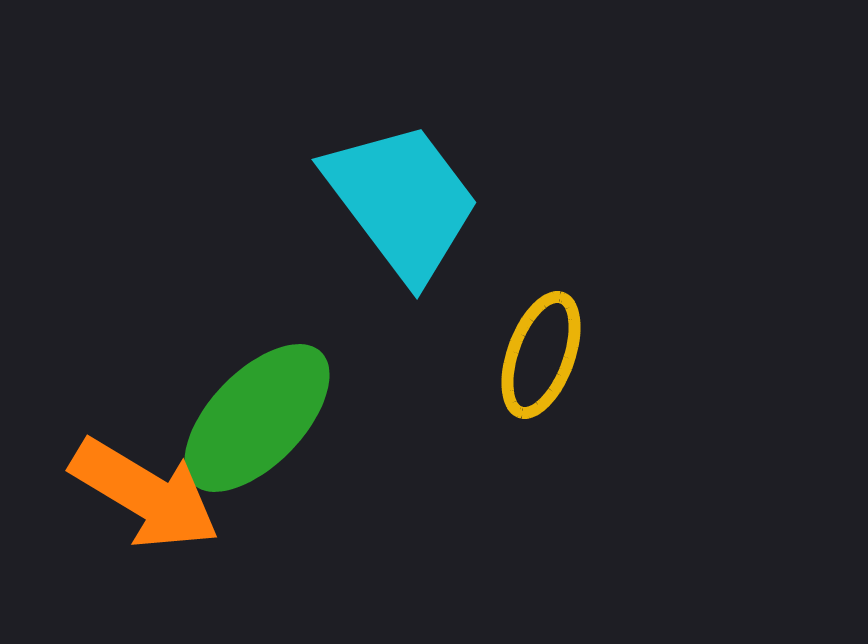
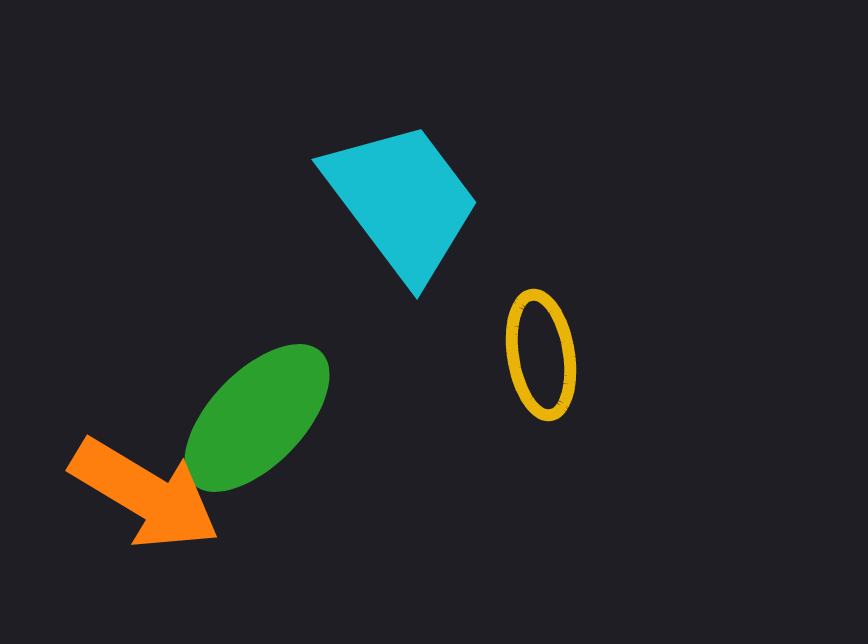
yellow ellipse: rotated 29 degrees counterclockwise
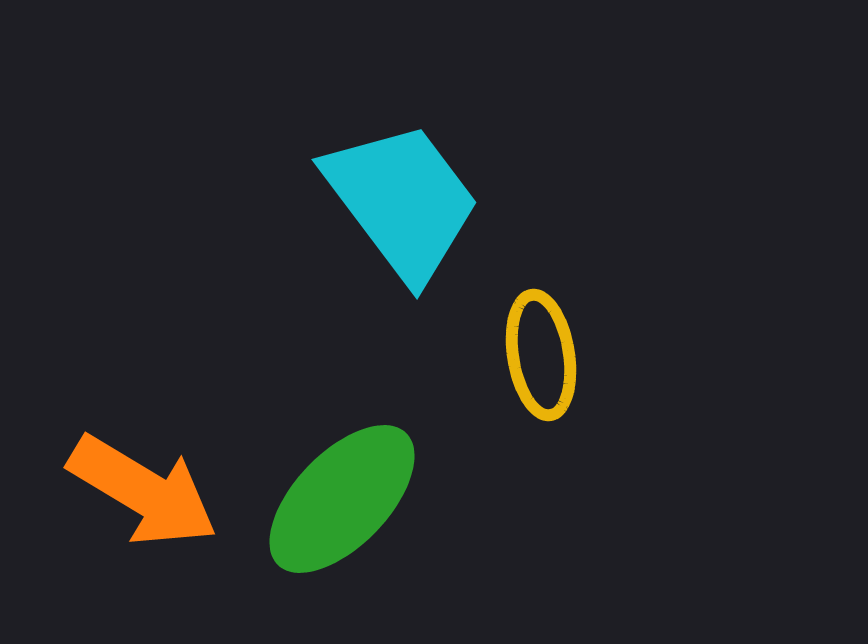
green ellipse: moved 85 px right, 81 px down
orange arrow: moved 2 px left, 3 px up
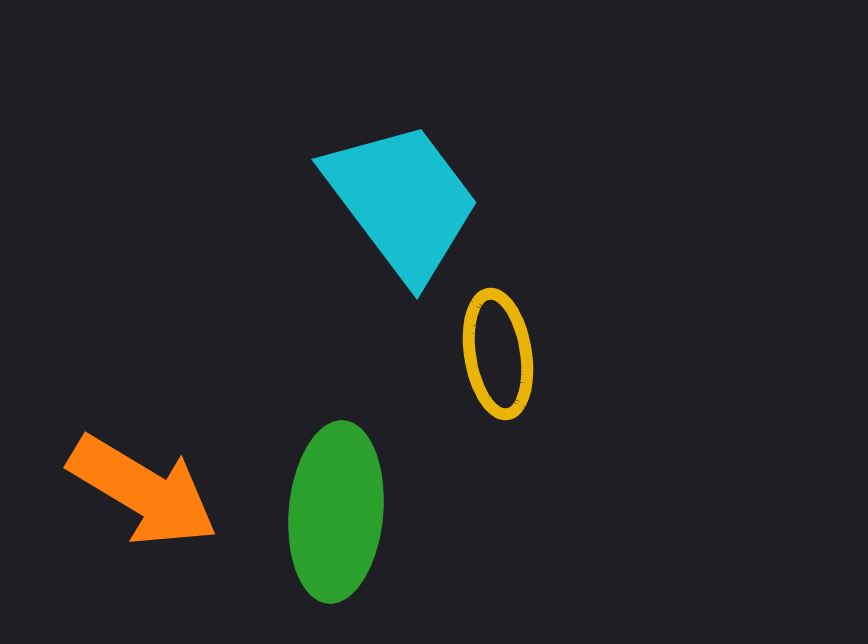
yellow ellipse: moved 43 px left, 1 px up
green ellipse: moved 6 px left, 13 px down; rotated 39 degrees counterclockwise
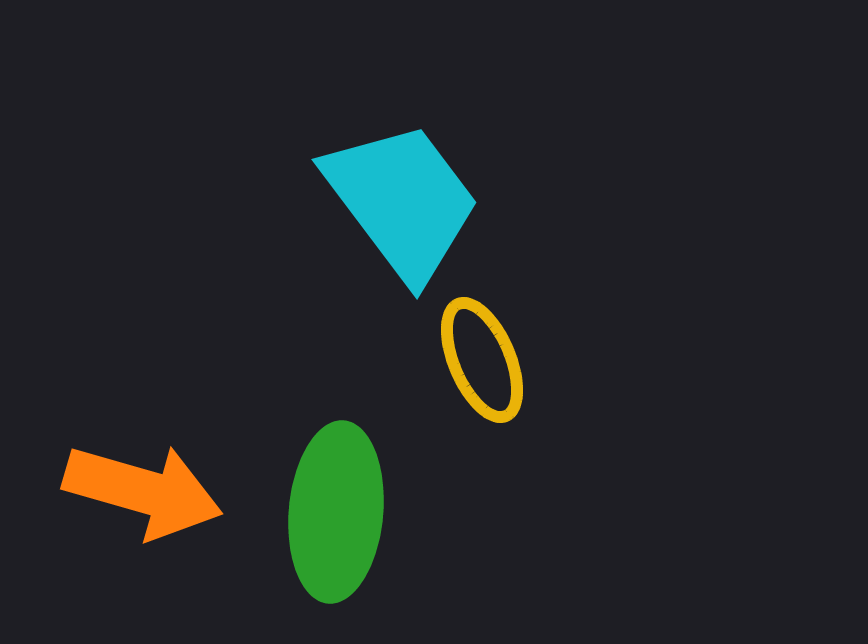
yellow ellipse: moved 16 px left, 6 px down; rotated 14 degrees counterclockwise
orange arrow: rotated 15 degrees counterclockwise
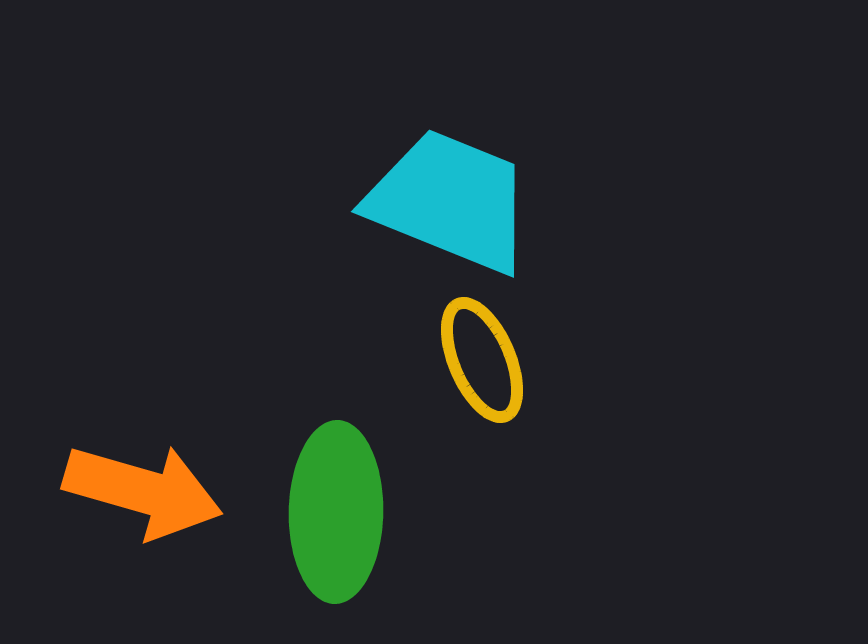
cyan trapezoid: moved 48 px right; rotated 31 degrees counterclockwise
green ellipse: rotated 4 degrees counterclockwise
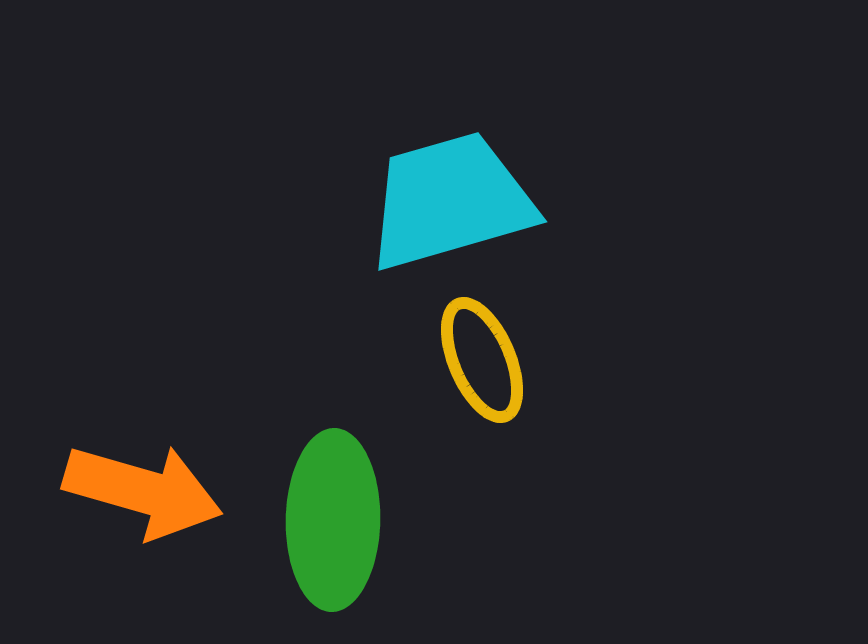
cyan trapezoid: rotated 38 degrees counterclockwise
green ellipse: moved 3 px left, 8 px down
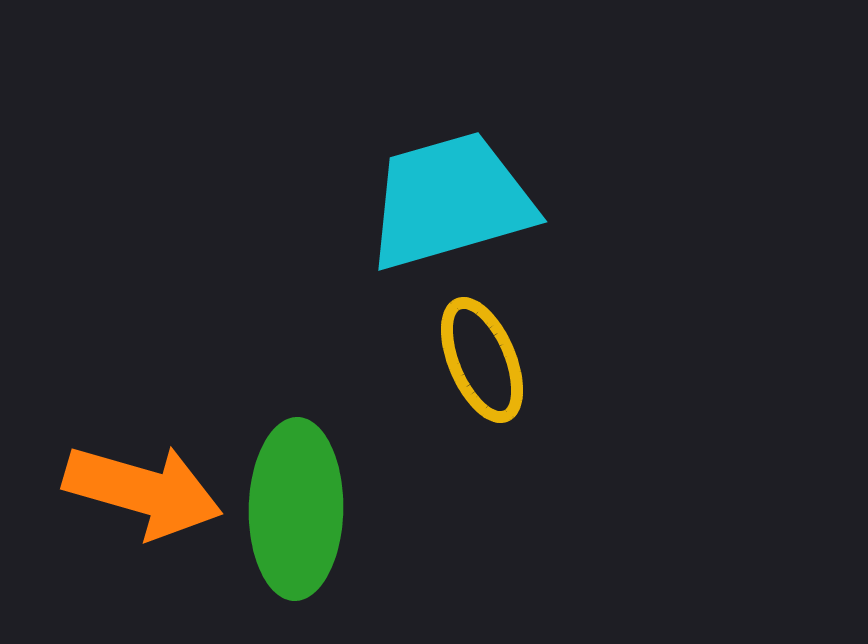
green ellipse: moved 37 px left, 11 px up
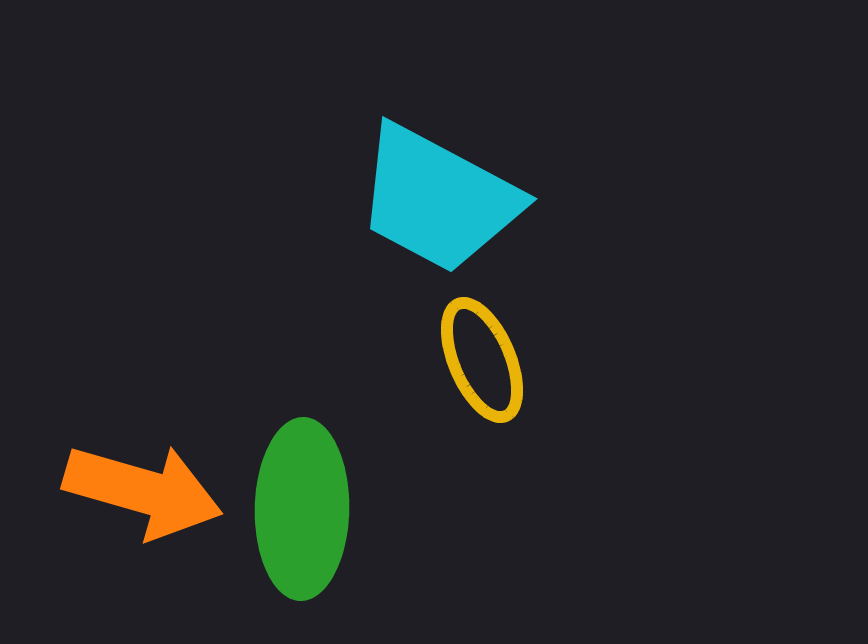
cyan trapezoid: moved 12 px left, 2 px up; rotated 136 degrees counterclockwise
green ellipse: moved 6 px right
